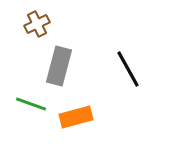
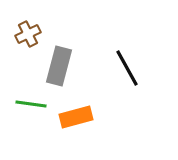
brown cross: moved 9 px left, 10 px down
black line: moved 1 px left, 1 px up
green line: rotated 12 degrees counterclockwise
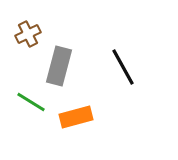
black line: moved 4 px left, 1 px up
green line: moved 2 px up; rotated 24 degrees clockwise
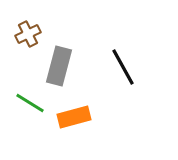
green line: moved 1 px left, 1 px down
orange rectangle: moved 2 px left
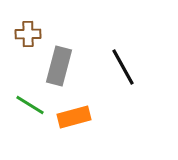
brown cross: rotated 25 degrees clockwise
green line: moved 2 px down
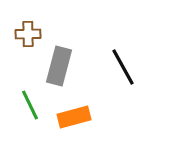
green line: rotated 32 degrees clockwise
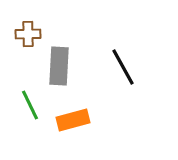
gray rectangle: rotated 12 degrees counterclockwise
orange rectangle: moved 1 px left, 3 px down
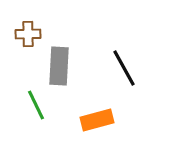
black line: moved 1 px right, 1 px down
green line: moved 6 px right
orange rectangle: moved 24 px right
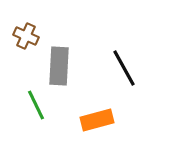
brown cross: moved 2 px left, 2 px down; rotated 25 degrees clockwise
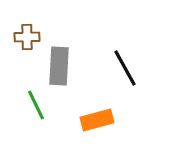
brown cross: moved 1 px right, 1 px down; rotated 25 degrees counterclockwise
black line: moved 1 px right
